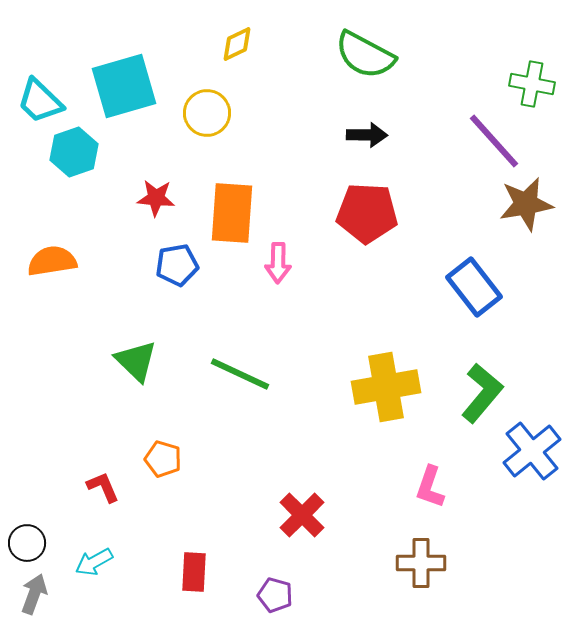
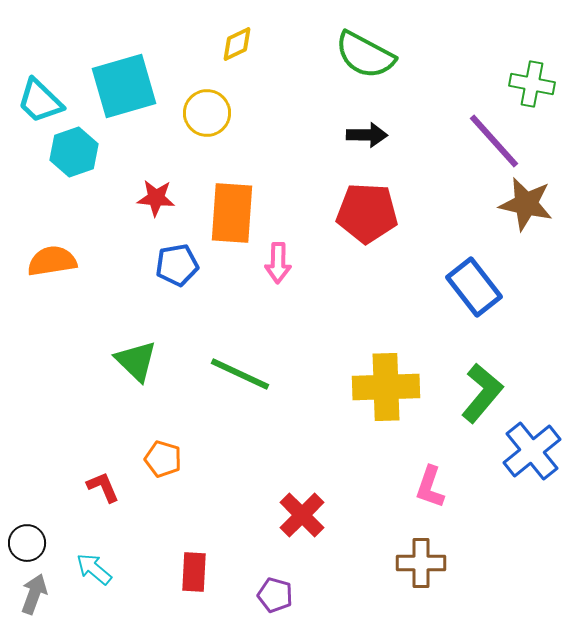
brown star: rotated 22 degrees clockwise
yellow cross: rotated 8 degrees clockwise
cyan arrow: moved 7 px down; rotated 69 degrees clockwise
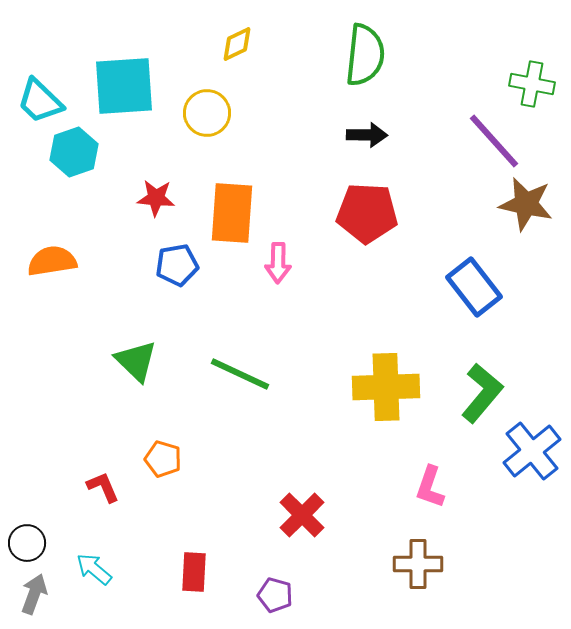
green semicircle: rotated 112 degrees counterclockwise
cyan square: rotated 12 degrees clockwise
brown cross: moved 3 px left, 1 px down
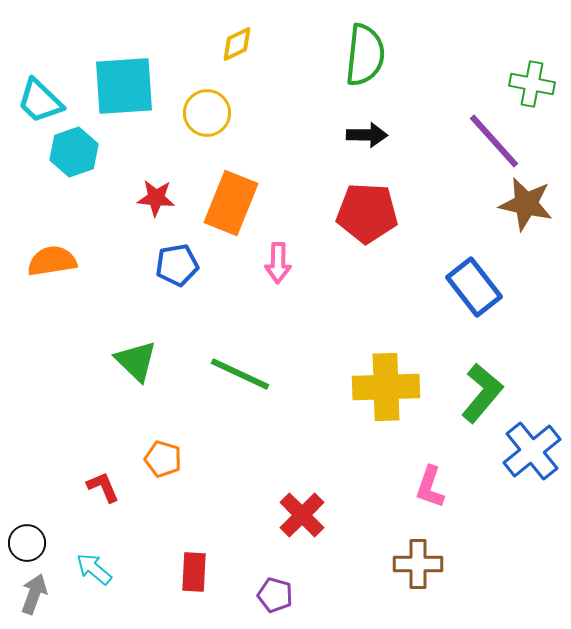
orange rectangle: moved 1 px left, 10 px up; rotated 18 degrees clockwise
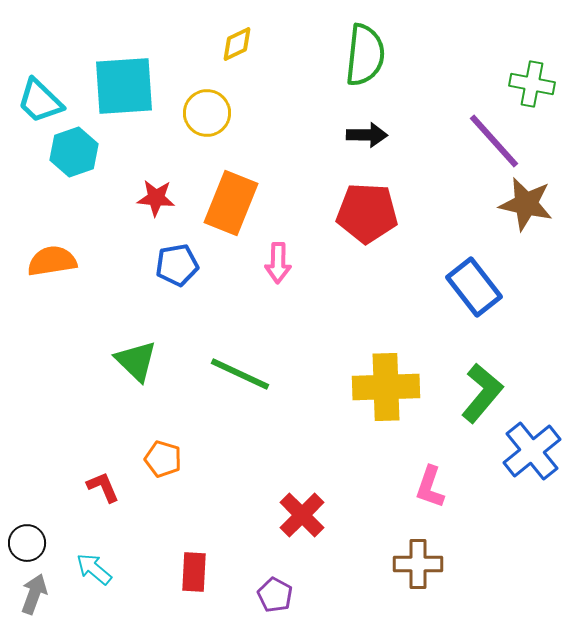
purple pentagon: rotated 12 degrees clockwise
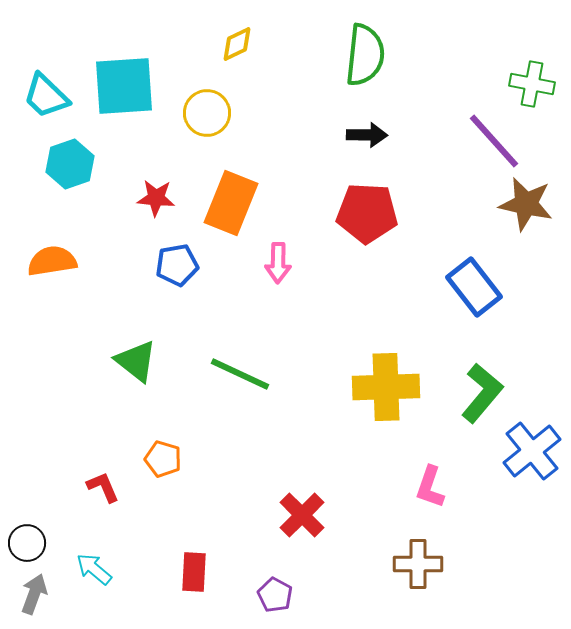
cyan trapezoid: moved 6 px right, 5 px up
cyan hexagon: moved 4 px left, 12 px down
green triangle: rotated 6 degrees counterclockwise
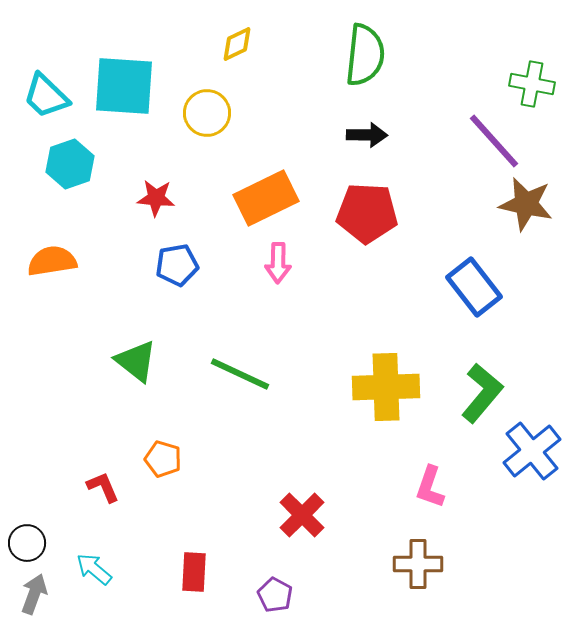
cyan square: rotated 8 degrees clockwise
orange rectangle: moved 35 px right, 5 px up; rotated 42 degrees clockwise
